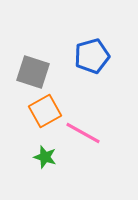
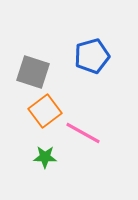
orange square: rotated 8 degrees counterclockwise
green star: rotated 15 degrees counterclockwise
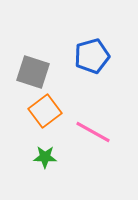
pink line: moved 10 px right, 1 px up
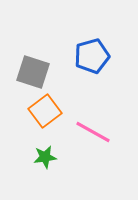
green star: rotated 10 degrees counterclockwise
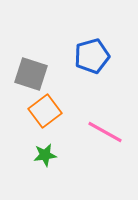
gray square: moved 2 px left, 2 px down
pink line: moved 12 px right
green star: moved 2 px up
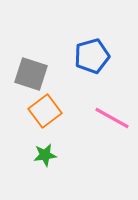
pink line: moved 7 px right, 14 px up
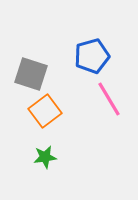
pink line: moved 3 px left, 19 px up; rotated 30 degrees clockwise
green star: moved 2 px down
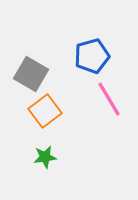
gray square: rotated 12 degrees clockwise
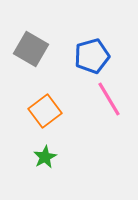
gray square: moved 25 px up
green star: rotated 20 degrees counterclockwise
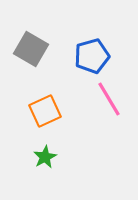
orange square: rotated 12 degrees clockwise
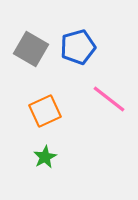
blue pentagon: moved 14 px left, 9 px up
pink line: rotated 21 degrees counterclockwise
